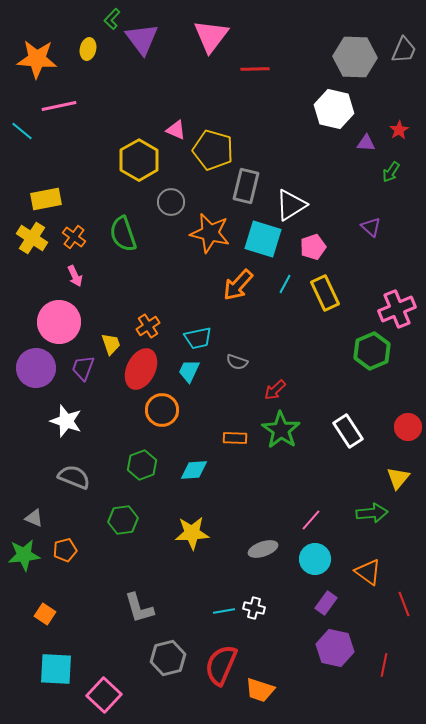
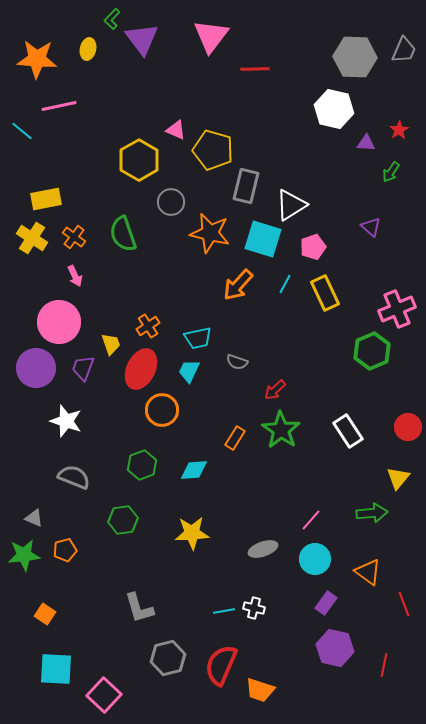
orange rectangle at (235, 438): rotated 60 degrees counterclockwise
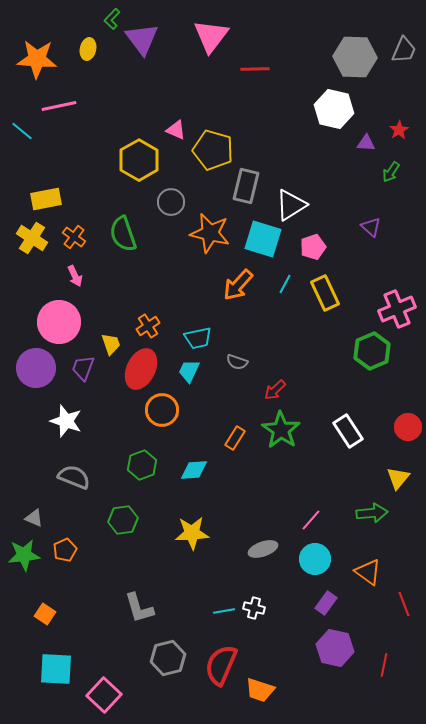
orange pentagon at (65, 550): rotated 10 degrees counterclockwise
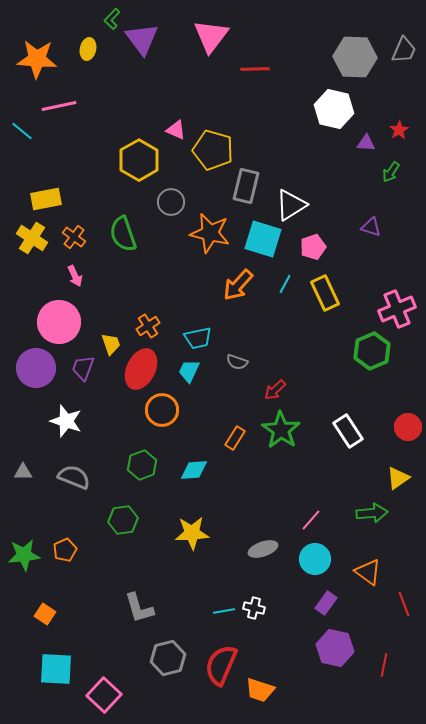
purple triangle at (371, 227): rotated 25 degrees counterclockwise
yellow triangle at (398, 478): rotated 15 degrees clockwise
gray triangle at (34, 518): moved 11 px left, 46 px up; rotated 24 degrees counterclockwise
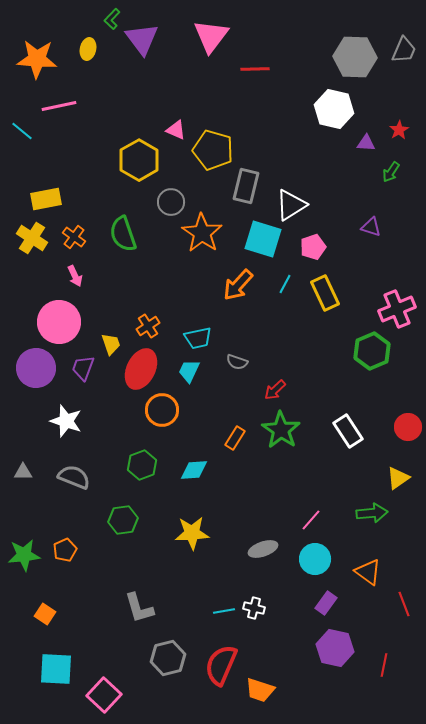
orange star at (210, 233): moved 8 px left; rotated 21 degrees clockwise
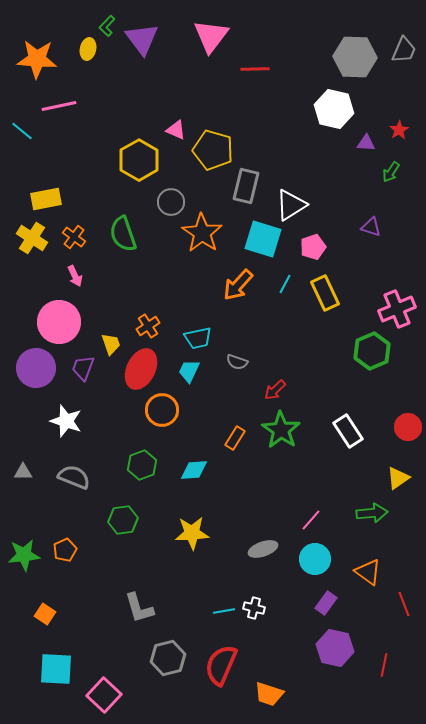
green L-shape at (112, 19): moved 5 px left, 7 px down
orange trapezoid at (260, 690): moved 9 px right, 4 px down
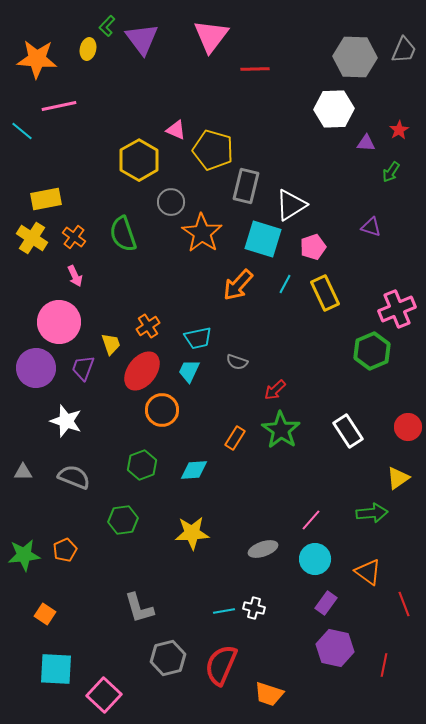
white hexagon at (334, 109): rotated 15 degrees counterclockwise
red ellipse at (141, 369): moved 1 px right, 2 px down; rotated 12 degrees clockwise
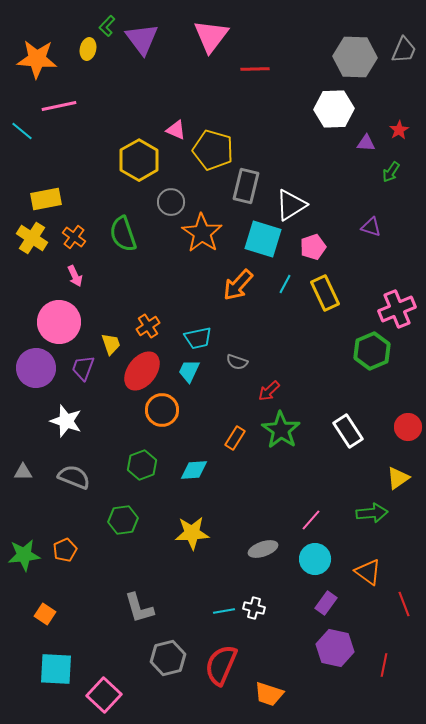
red arrow at (275, 390): moved 6 px left, 1 px down
